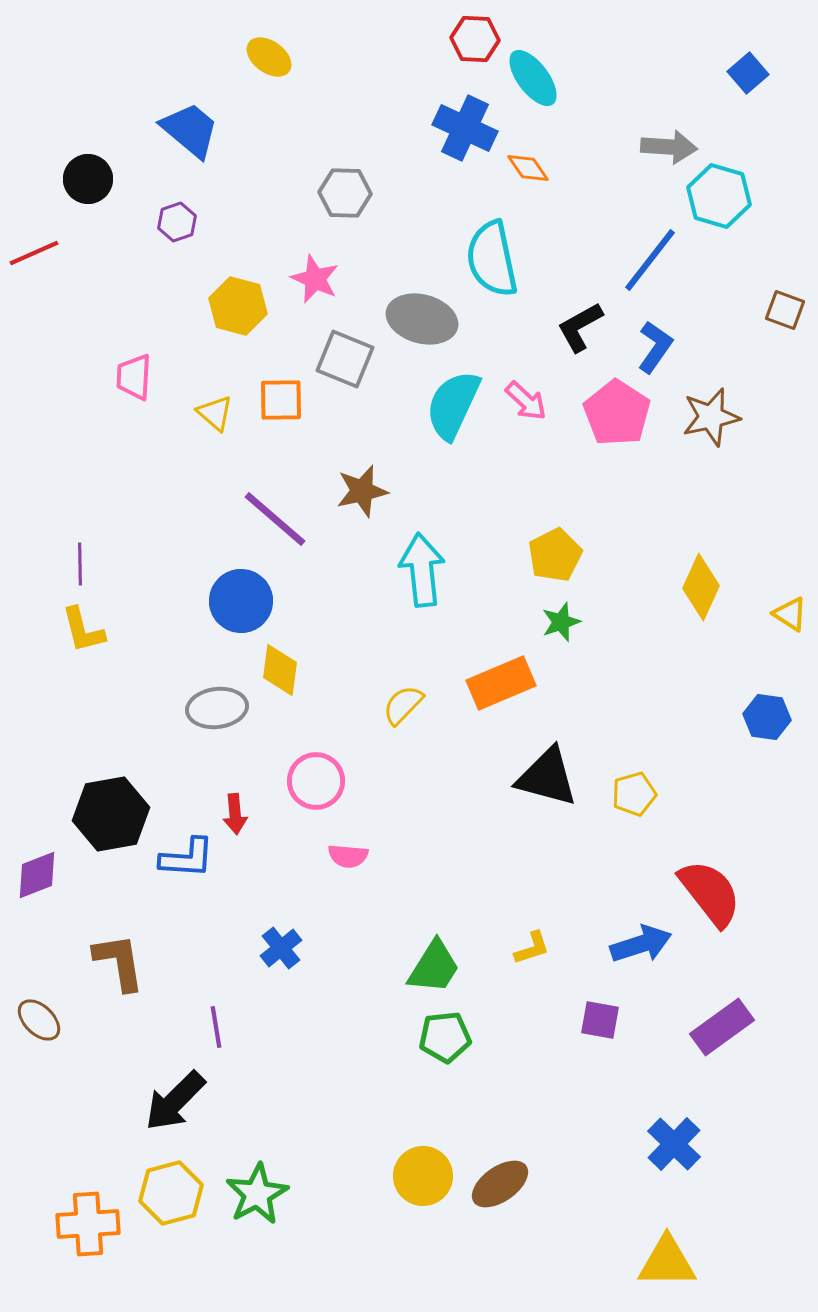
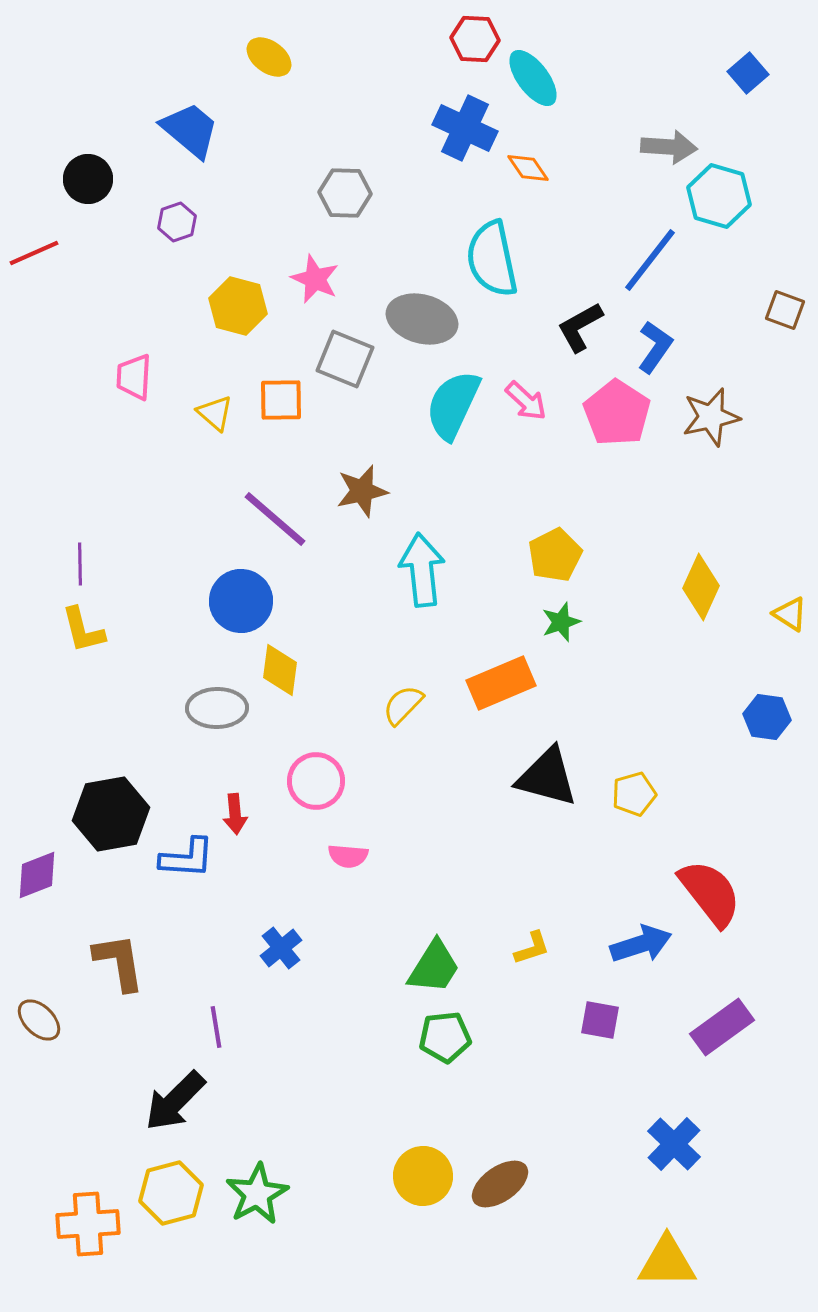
gray ellipse at (217, 708): rotated 6 degrees clockwise
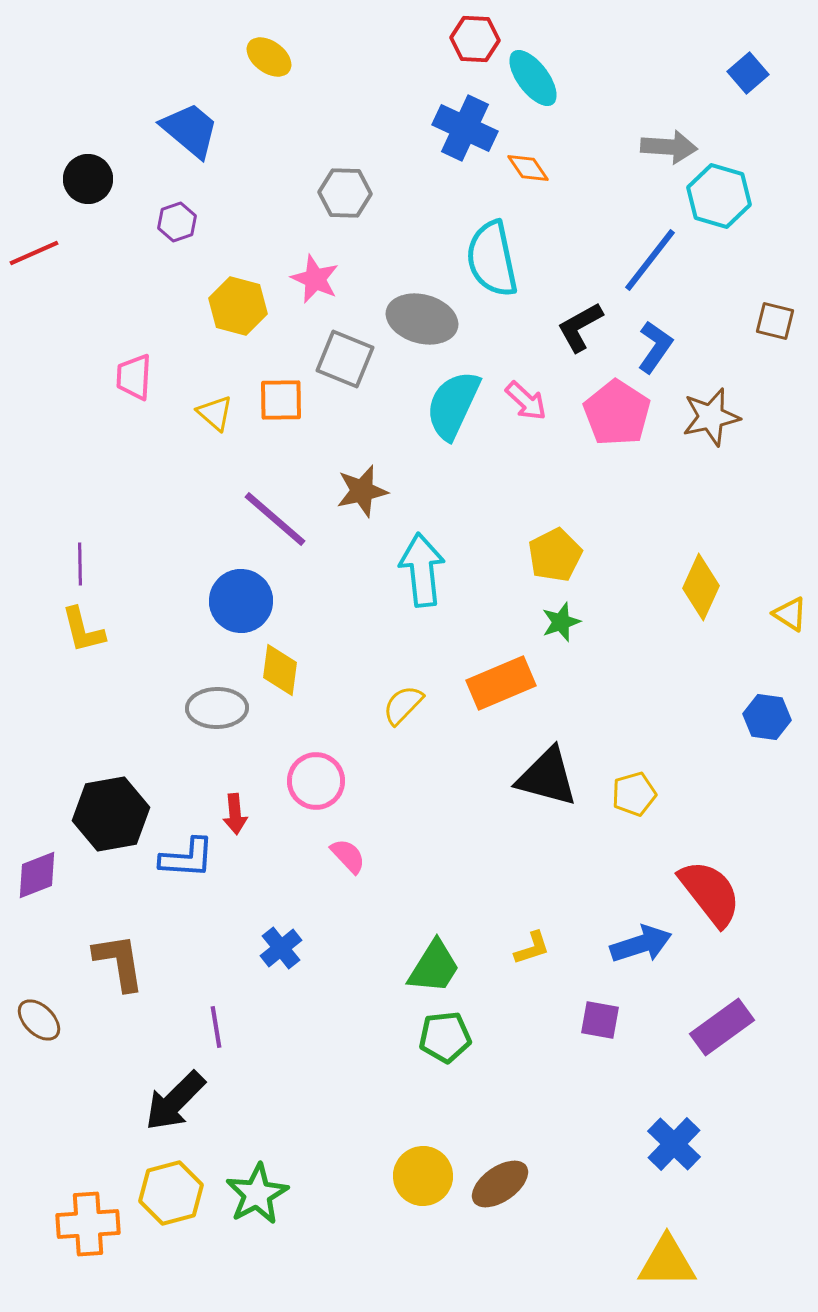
brown square at (785, 310): moved 10 px left, 11 px down; rotated 6 degrees counterclockwise
pink semicircle at (348, 856): rotated 138 degrees counterclockwise
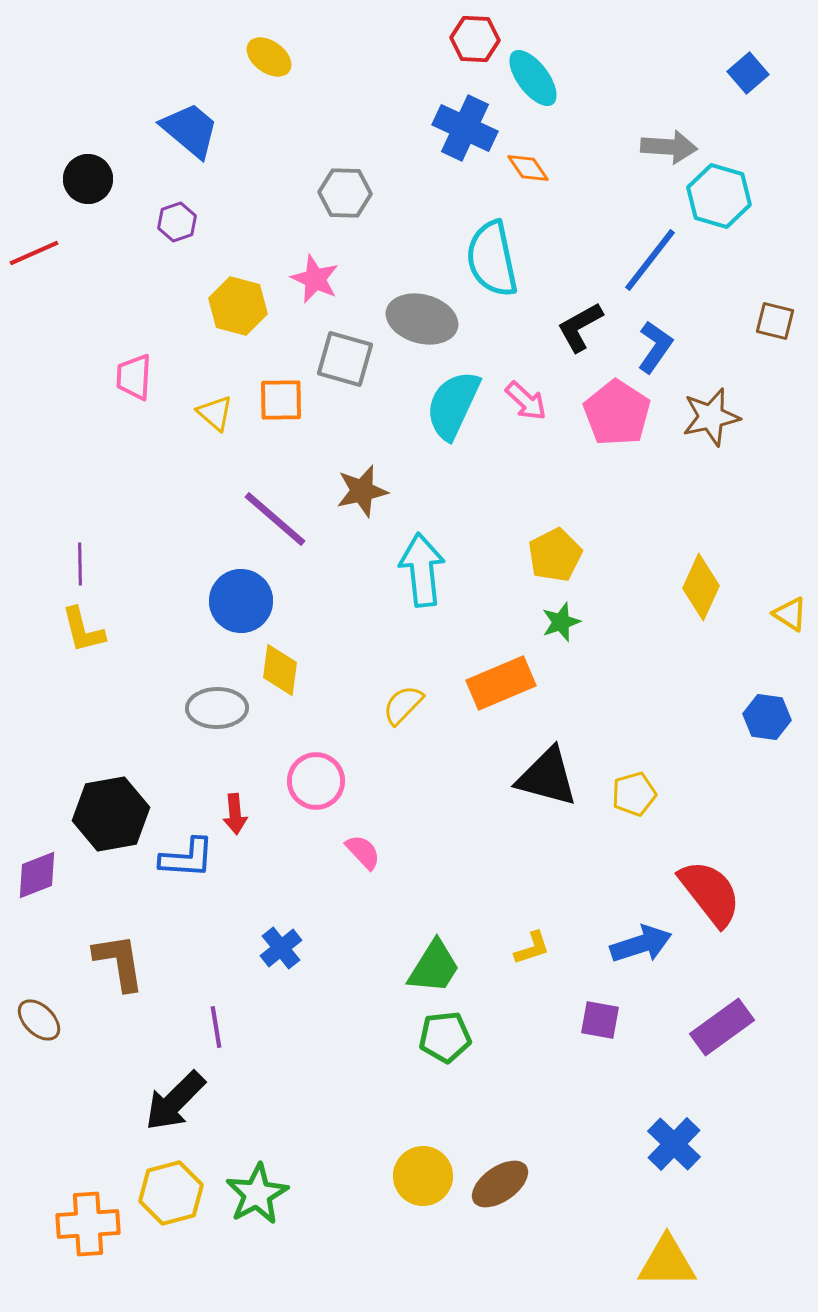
gray square at (345, 359): rotated 6 degrees counterclockwise
pink semicircle at (348, 856): moved 15 px right, 4 px up
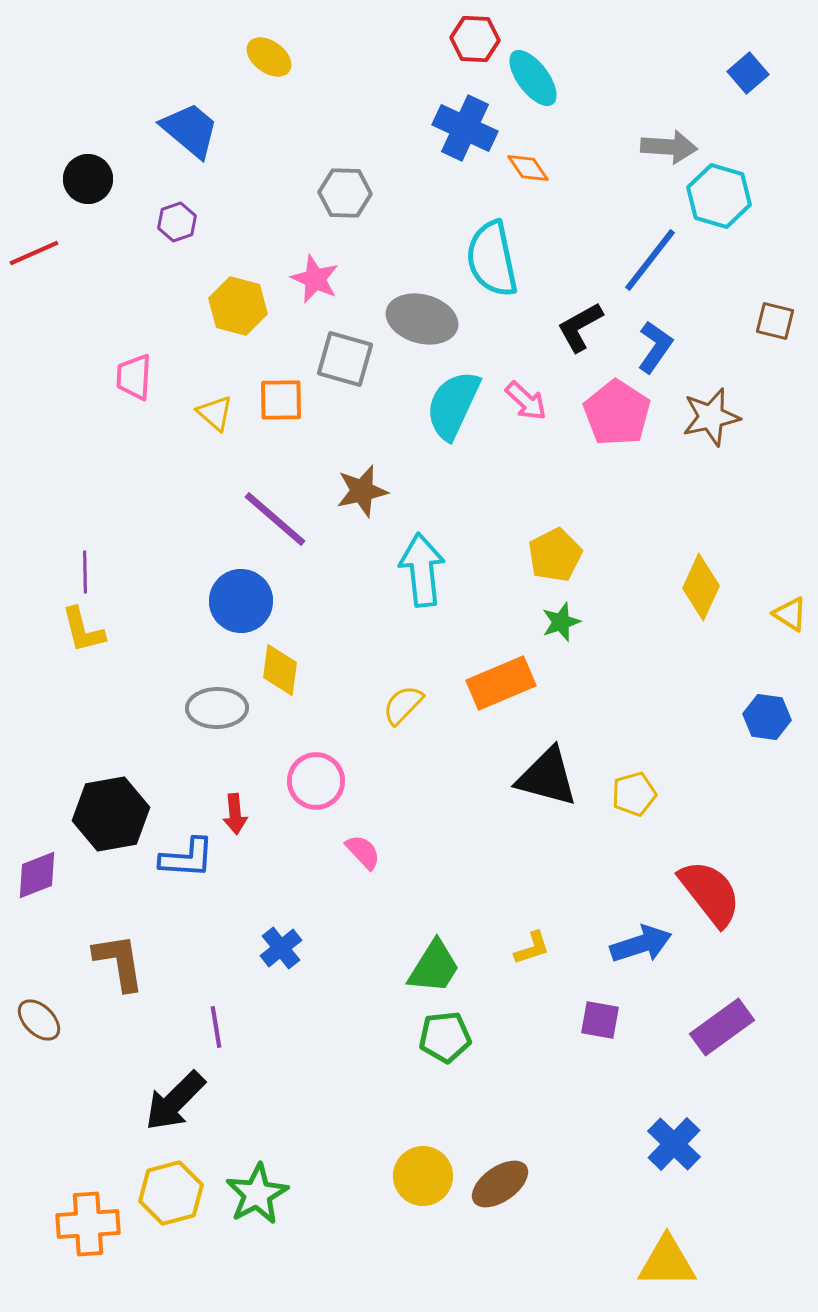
purple line at (80, 564): moved 5 px right, 8 px down
